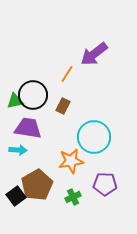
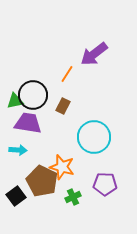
purple trapezoid: moved 5 px up
orange star: moved 9 px left, 6 px down; rotated 25 degrees clockwise
brown pentagon: moved 5 px right, 4 px up; rotated 16 degrees counterclockwise
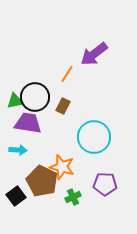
black circle: moved 2 px right, 2 px down
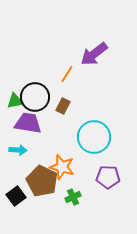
purple pentagon: moved 3 px right, 7 px up
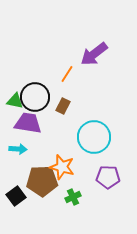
green triangle: rotated 24 degrees clockwise
cyan arrow: moved 1 px up
brown pentagon: rotated 28 degrees counterclockwise
